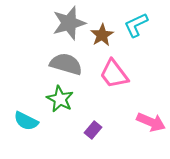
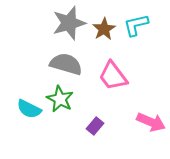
cyan L-shape: rotated 12 degrees clockwise
brown star: moved 2 px right, 6 px up
pink trapezoid: moved 1 px left, 2 px down
cyan semicircle: moved 3 px right, 12 px up
purple rectangle: moved 2 px right, 4 px up
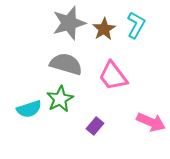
cyan L-shape: rotated 132 degrees clockwise
green star: rotated 16 degrees clockwise
cyan semicircle: rotated 45 degrees counterclockwise
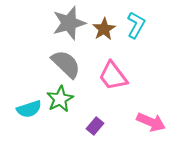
gray semicircle: rotated 28 degrees clockwise
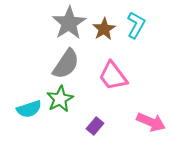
gray star: rotated 16 degrees counterclockwise
gray semicircle: rotated 80 degrees clockwise
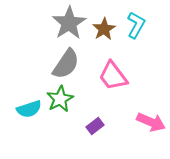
purple rectangle: rotated 12 degrees clockwise
